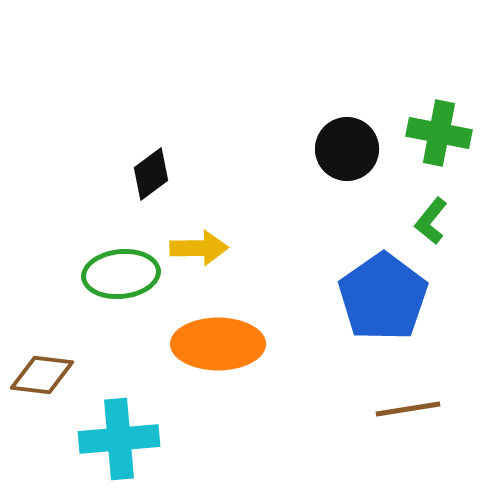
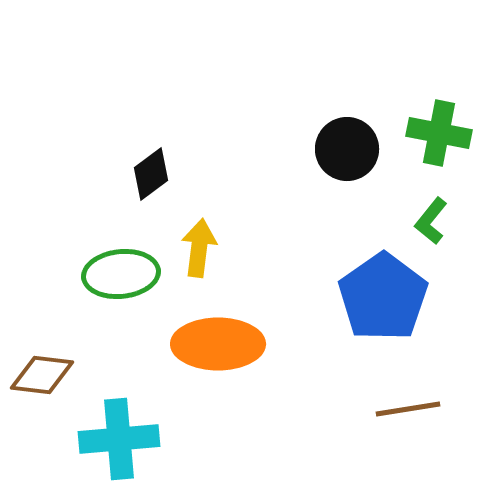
yellow arrow: rotated 82 degrees counterclockwise
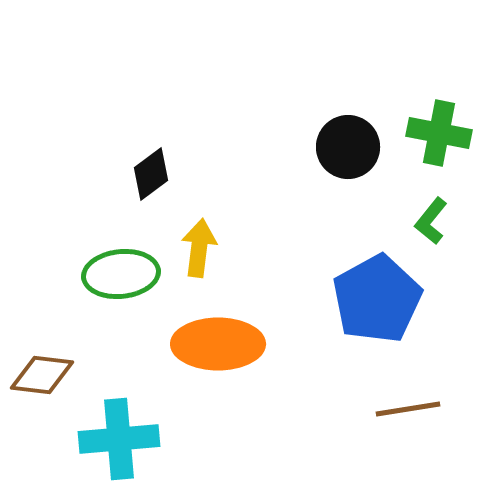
black circle: moved 1 px right, 2 px up
blue pentagon: moved 6 px left, 2 px down; rotated 6 degrees clockwise
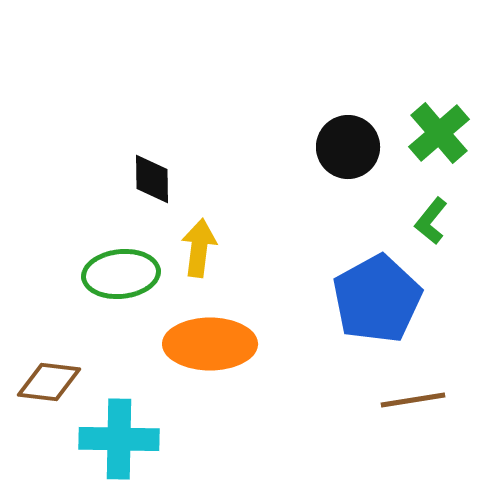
green cross: rotated 38 degrees clockwise
black diamond: moved 1 px right, 5 px down; rotated 54 degrees counterclockwise
orange ellipse: moved 8 px left
brown diamond: moved 7 px right, 7 px down
brown line: moved 5 px right, 9 px up
cyan cross: rotated 6 degrees clockwise
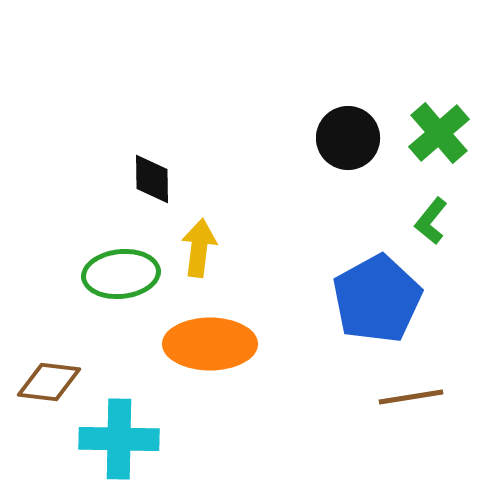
black circle: moved 9 px up
brown line: moved 2 px left, 3 px up
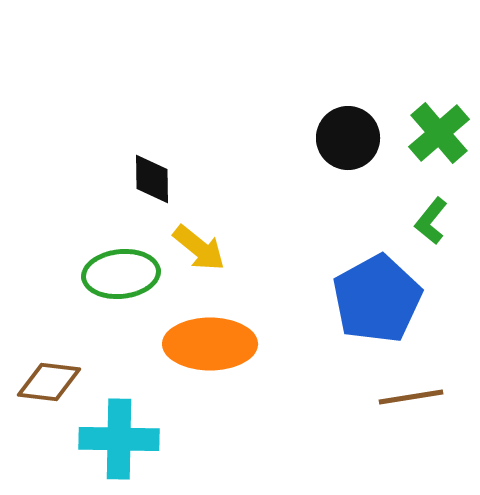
yellow arrow: rotated 122 degrees clockwise
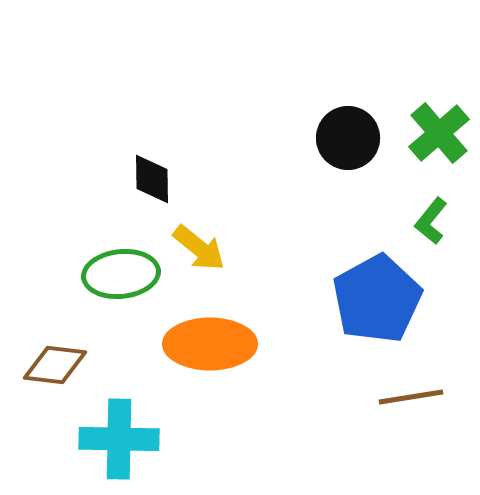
brown diamond: moved 6 px right, 17 px up
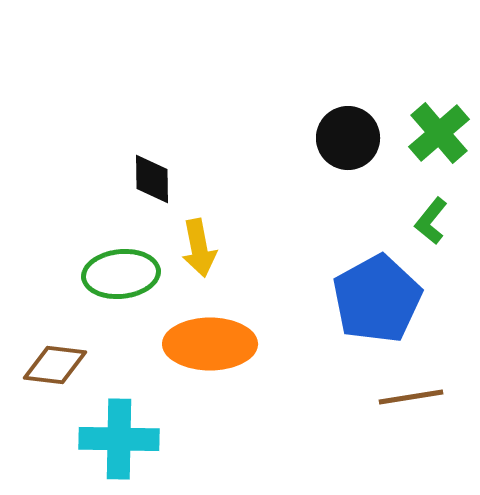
yellow arrow: rotated 40 degrees clockwise
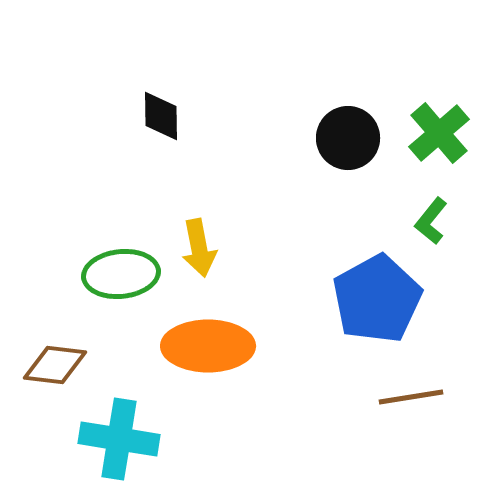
black diamond: moved 9 px right, 63 px up
orange ellipse: moved 2 px left, 2 px down
cyan cross: rotated 8 degrees clockwise
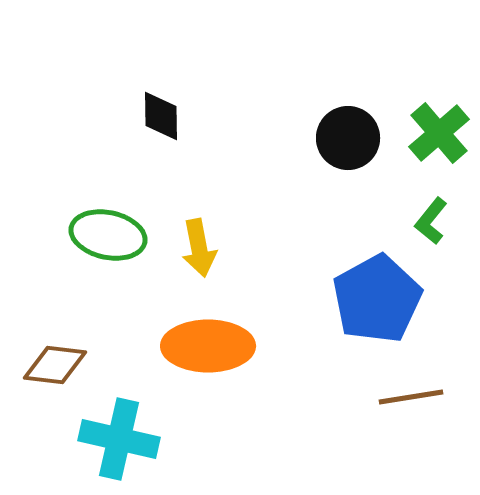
green ellipse: moved 13 px left, 39 px up; rotated 18 degrees clockwise
cyan cross: rotated 4 degrees clockwise
